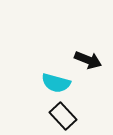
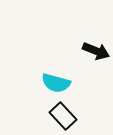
black arrow: moved 8 px right, 9 px up
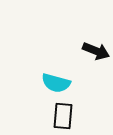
black rectangle: rotated 48 degrees clockwise
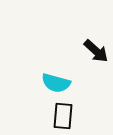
black arrow: rotated 20 degrees clockwise
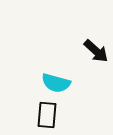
black rectangle: moved 16 px left, 1 px up
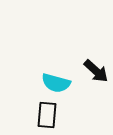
black arrow: moved 20 px down
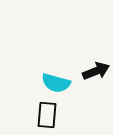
black arrow: rotated 64 degrees counterclockwise
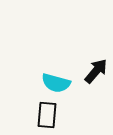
black arrow: rotated 28 degrees counterclockwise
